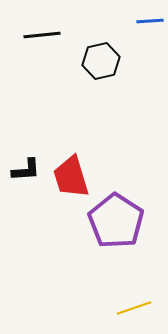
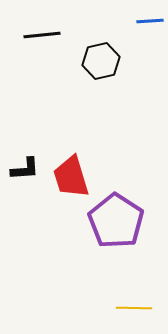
black L-shape: moved 1 px left, 1 px up
yellow line: rotated 20 degrees clockwise
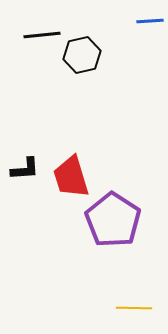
black hexagon: moved 19 px left, 6 px up
purple pentagon: moved 3 px left, 1 px up
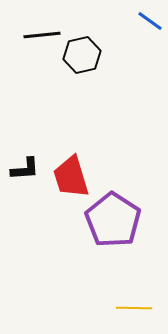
blue line: rotated 40 degrees clockwise
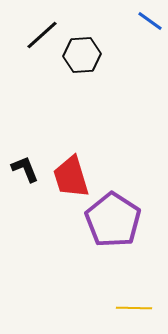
black line: rotated 36 degrees counterclockwise
black hexagon: rotated 9 degrees clockwise
black L-shape: rotated 108 degrees counterclockwise
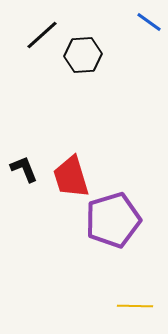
blue line: moved 1 px left, 1 px down
black hexagon: moved 1 px right
black L-shape: moved 1 px left
purple pentagon: rotated 22 degrees clockwise
yellow line: moved 1 px right, 2 px up
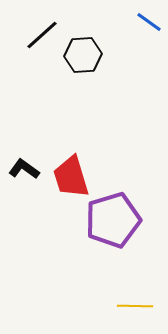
black L-shape: rotated 32 degrees counterclockwise
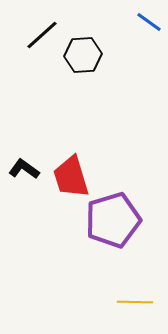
yellow line: moved 4 px up
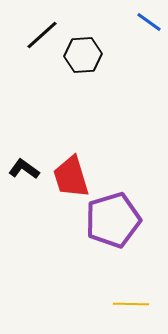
yellow line: moved 4 px left, 2 px down
